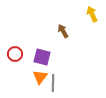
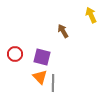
yellow arrow: moved 1 px left, 1 px down
orange triangle: rotated 21 degrees counterclockwise
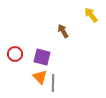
yellow arrow: rotated 14 degrees counterclockwise
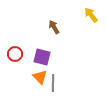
brown arrow: moved 9 px left, 4 px up
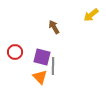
yellow arrow: rotated 91 degrees counterclockwise
red circle: moved 2 px up
gray line: moved 17 px up
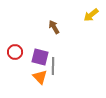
purple square: moved 2 px left
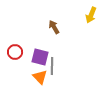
yellow arrow: rotated 28 degrees counterclockwise
gray line: moved 1 px left
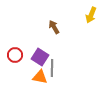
red circle: moved 3 px down
purple square: rotated 18 degrees clockwise
gray line: moved 2 px down
orange triangle: rotated 35 degrees counterclockwise
